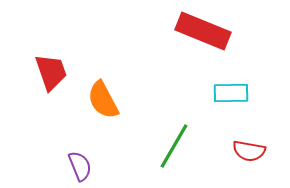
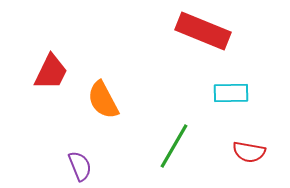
red trapezoid: rotated 45 degrees clockwise
red semicircle: moved 1 px down
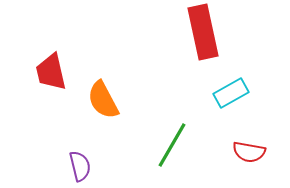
red rectangle: moved 1 px down; rotated 56 degrees clockwise
red trapezoid: rotated 141 degrees clockwise
cyan rectangle: rotated 28 degrees counterclockwise
green line: moved 2 px left, 1 px up
purple semicircle: rotated 8 degrees clockwise
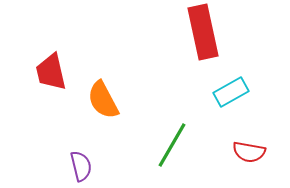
cyan rectangle: moved 1 px up
purple semicircle: moved 1 px right
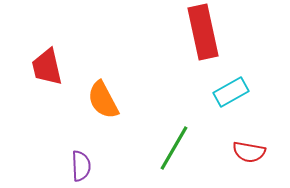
red trapezoid: moved 4 px left, 5 px up
green line: moved 2 px right, 3 px down
purple semicircle: rotated 12 degrees clockwise
